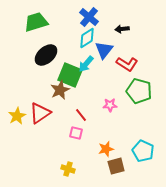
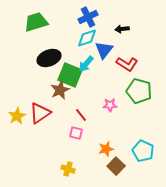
blue cross: moved 1 px left; rotated 24 degrees clockwise
cyan diamond: rotated 15 degrees clockwise
black ellipse: moved 3 px right, 3 px down; rotated 20 degrees clockwise
brown square: rotated 30 degrees counterclockwise
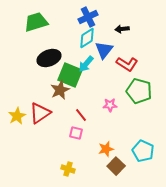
cyan diamond: rotated 15 degrees counterclockwise
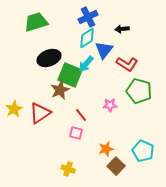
yellow star: moved 3 px left, 7 px up
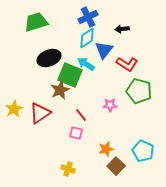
cyan arrow: rotated 84 degrees clockwise
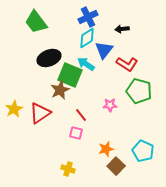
green trapezoid: rotated 110 degrees counterclockwise
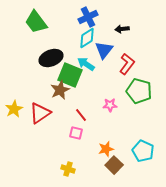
black ellipse: moved 2 px right
red L-shape: rotated 85 degrees counterclockwise
brown square: moved 2 px left, 1 px up
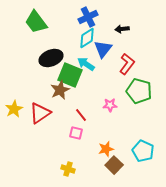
blue triangle: moved 1 px left, 1 px up
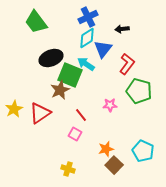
pink square: moved 1 px left, 1 px down; rotated 16 degrees clockwise
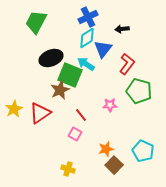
green trapezoid: rotated 65 degrees clockwise
